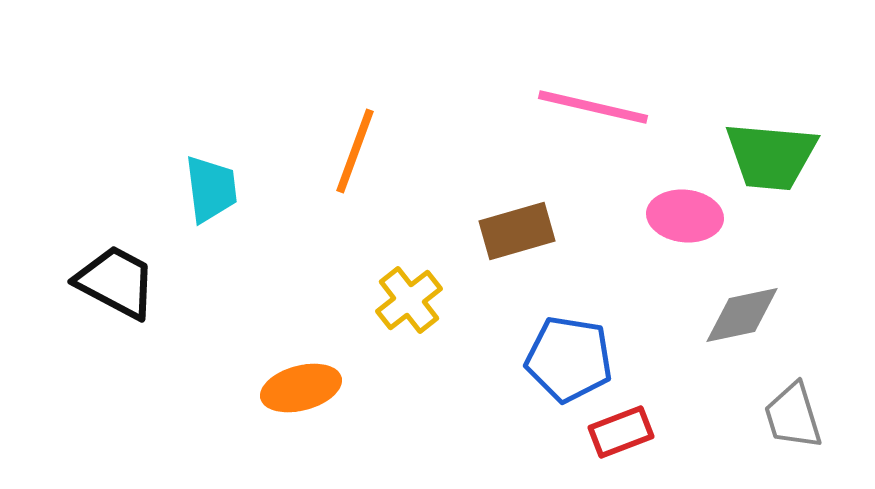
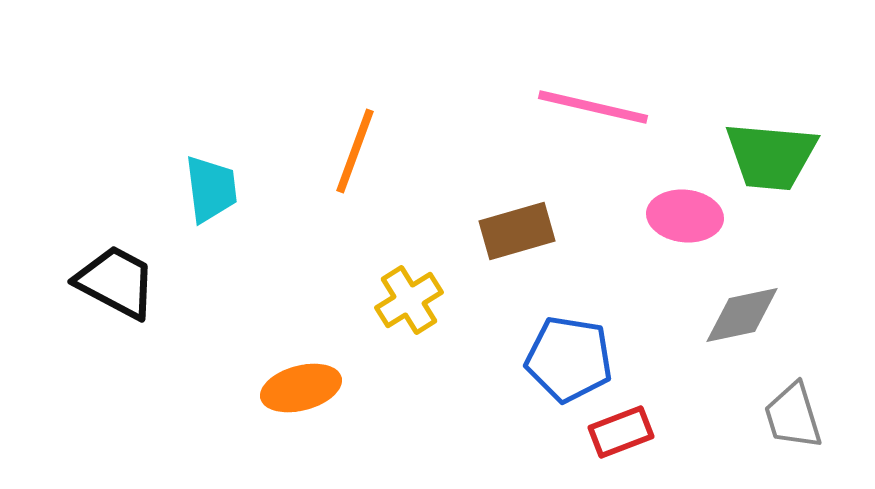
yellow cross: rotated 6 degrees clockwise
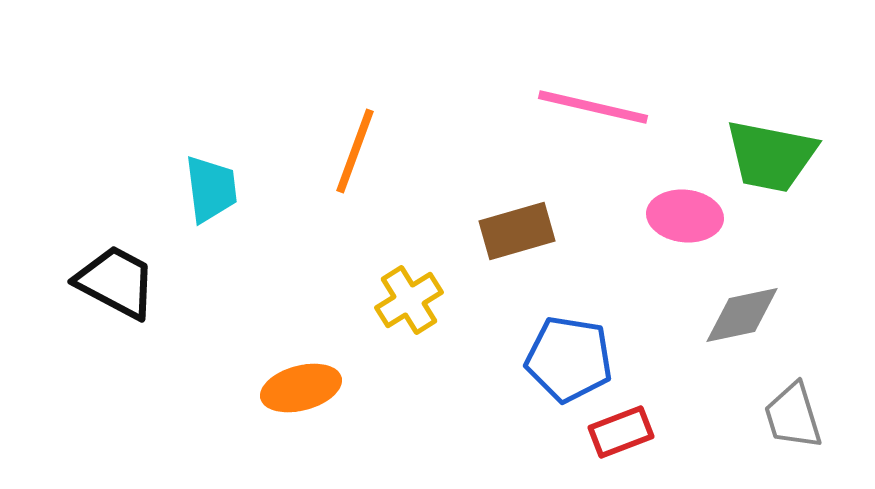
green trapezoid: rotated 6 degrees clockwise
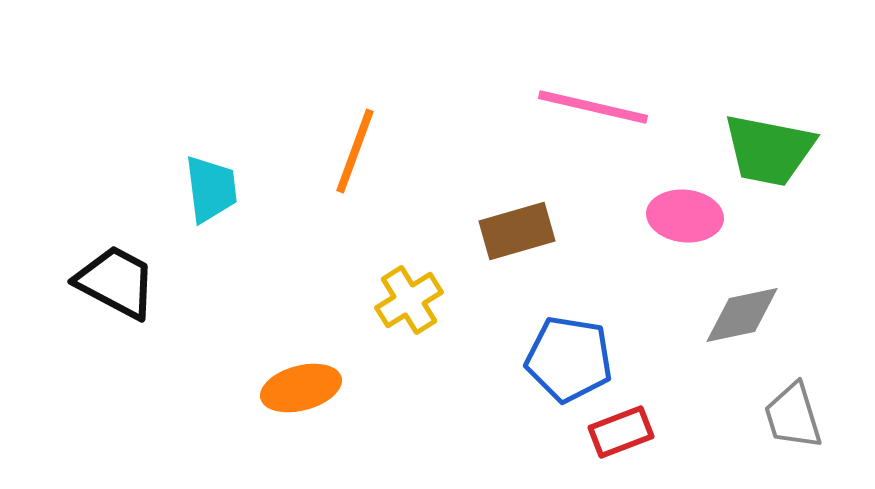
green trapezoid: moved 2 px left, 6 px up
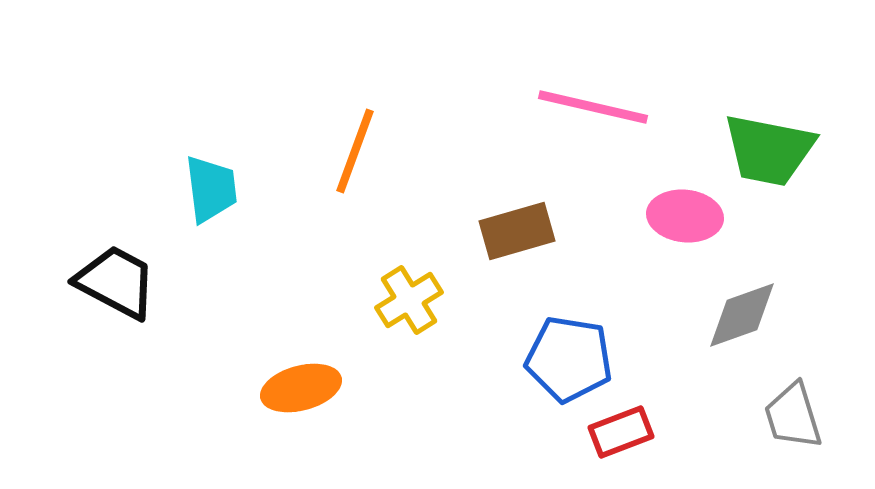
gray diamond: rotated 8 degrees counterclockwise
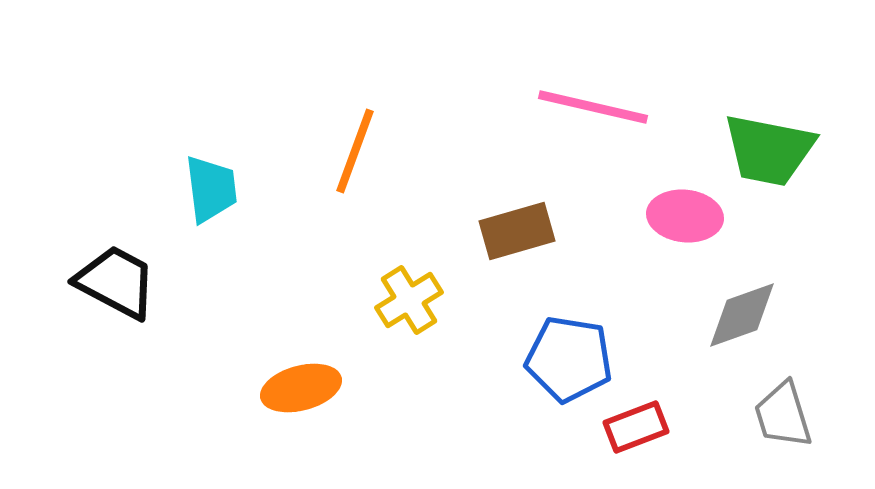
gray trapezoid: moved 10 px left, 1 px up
red rectangle: moved 15 px right, 5 px up
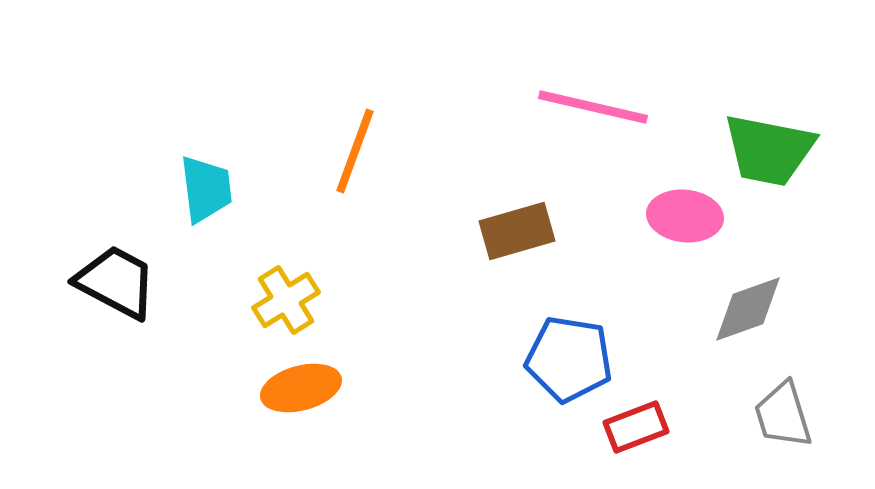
cyan trapezoid: moved 5 px left
yellow cross: moved 123 px left
gray diamond: moved 6 px right, 6 px up
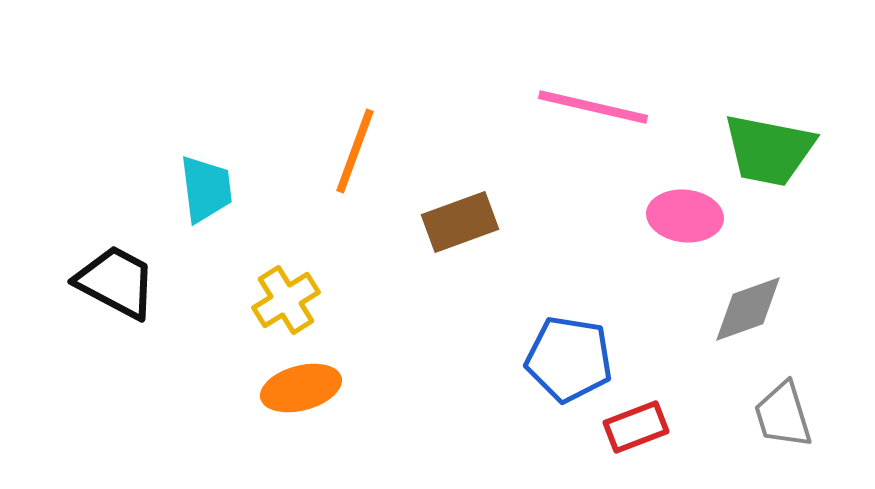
brown rectangle: moved 57 px left, 9 px up; rotated 4 degrees counterclockwise
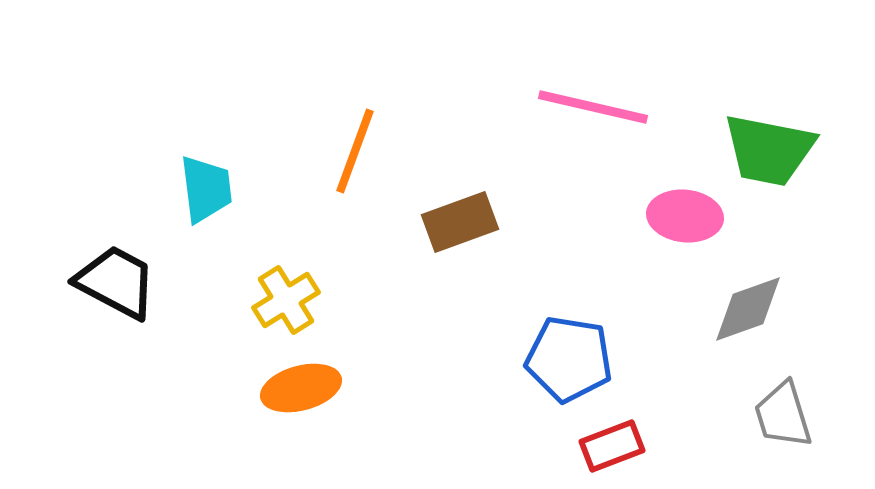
red rectangle: moved 24 px left, 19 px down
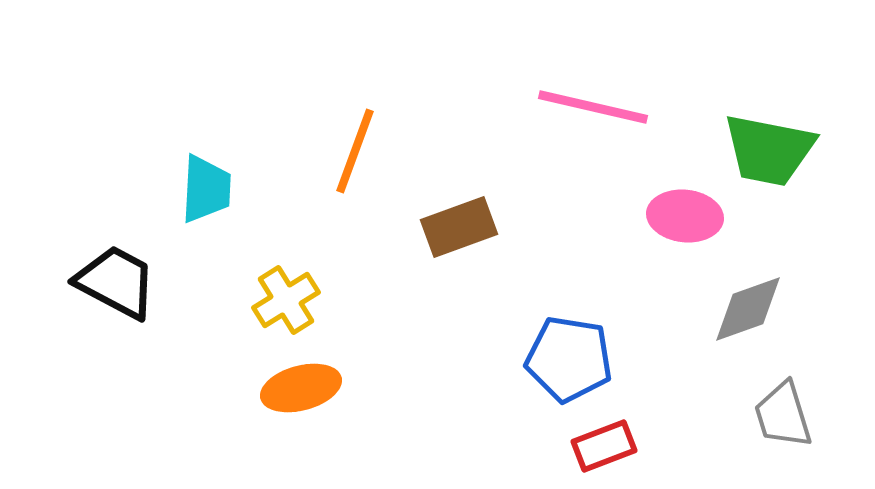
cyan trapezoid: rotated 10 degrees clockwise
brown rectangle: moved 1 px left, 5 px down
red rectangle: moved 8 px left
